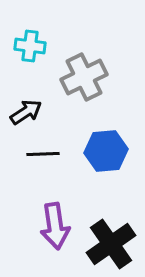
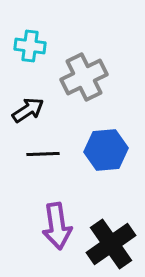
black arrow: moved 2 px right, 2 px up
blue hexagon: moved 1 px up
purple arrow: moved 2 px right
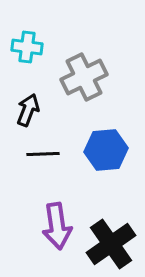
cyan cross: moved 3 px left, 1 px down
black arrow: rotated 36 degrees counterclockwise
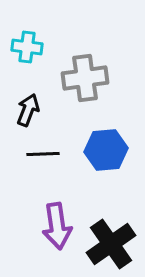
gray cross: moved 1 px right, 1 px down; rotated 18 degrees clockwise
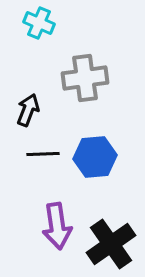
cyan cross: moved 12 px right, 24 px up; rotated 16 degrees clockwise
blue hexagon: moved 11 px left, 7 px down
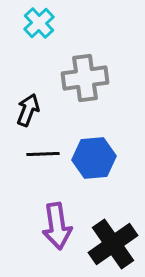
cyan cross: rotated 24 degrees clockwise
blue hexagon: moved 1 px left, 1 px down
black cross: moved 2 px right
